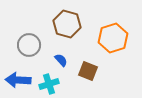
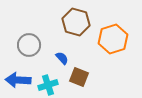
brown hexagon: moved 9 px right, 2 px up
orange hexagon: moved 1 px down
blue semicircle: moved 1 px right, 2 px up
brown square: moved 9 px left, 6 px down
cyan cross: moved 1 px left, 1 px down
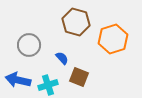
blue arrow: rotated 10 degrees clockwise
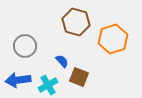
gray circle: moved 4 px left, 1 px down
blue semicircle: moved 3 px down
blue arrow: rotated 20 degrees counterclockwise
cyan cross: rotated 12 degrees counterclockwise
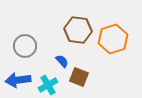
brown hexagon: moved 2 px right, 8 px down; rotated 8 degrees counterclockwise
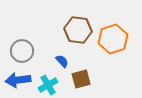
gray circle: moved 3 px left, 5 px down
brown square: moved 2 px right, 2 px down; rotated 36 degrees counterclockwise
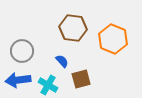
brown hexagon: moved 5 px left, 2 px up
orange hexagon: rotated 20 degrees counterclockwise
cyan cross: rotated 30 degrees counterclockwise
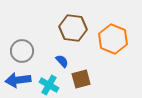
cyan cross: moved 1 px right
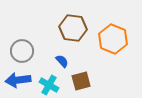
brown square: moved 2 px down
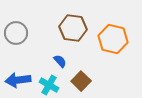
orange hexagon: rotated 8 degrees counterclockwise
gray circle: moved 6 px left, 18 px up
blue semicircle: moved 2 px left
brown square: rotated 30 degrees counterclockwise
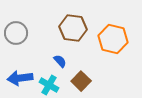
blue arrow: moved 2 px right, 2 px up
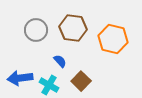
gray circle: moved 20 px right, 3 px up
